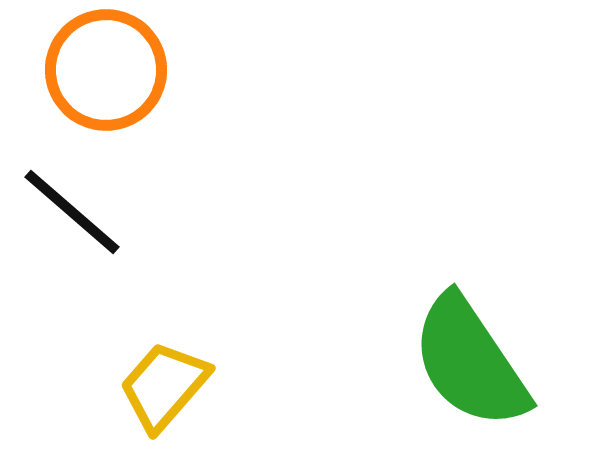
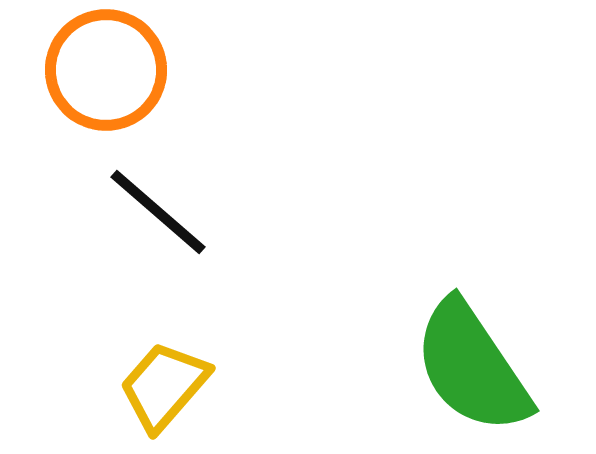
black line: moved 86 px right
green semicircle: moved 2 px right, 5 px down
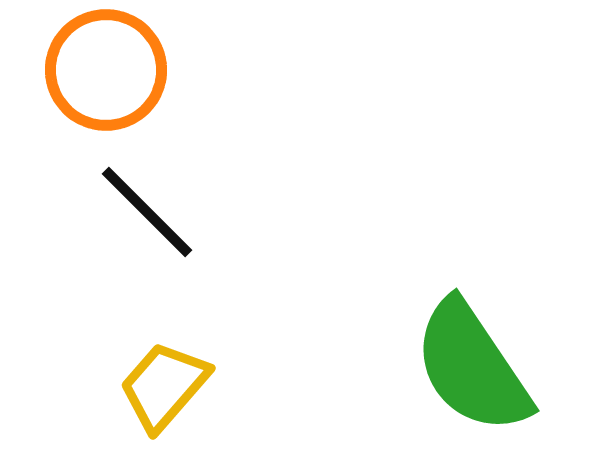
black line: moved 11 px left; rotated 4 degrees clockwise
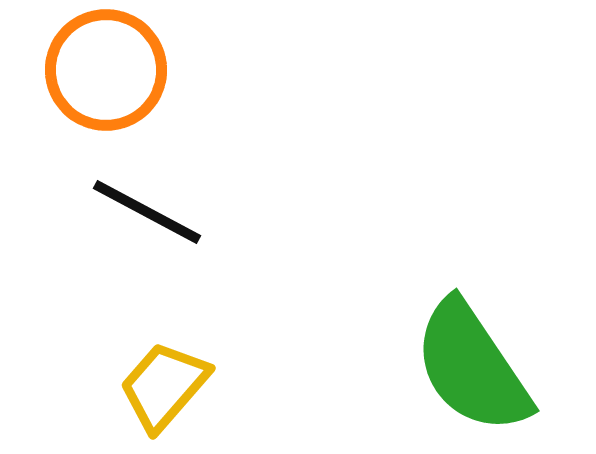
black line: rotated 17 degrees counterclockwise
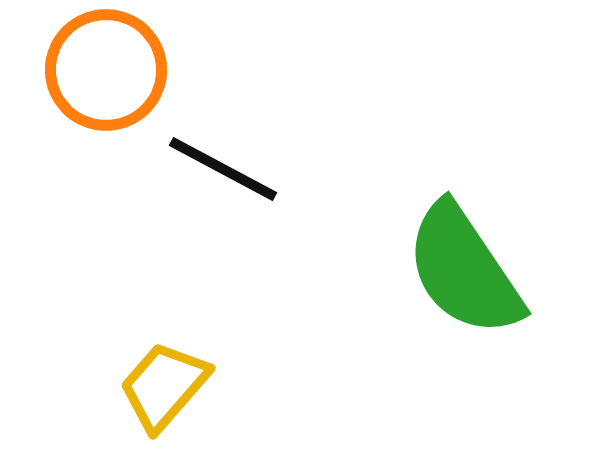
black line: moved 76 px right, 43 px up
green semicircle: moved 8 px left, 97 px up
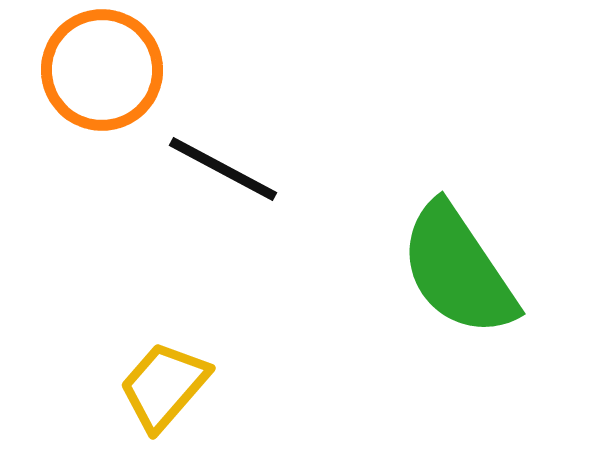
orange circle: moved 4 px left
green semicircle: moved 6 px left
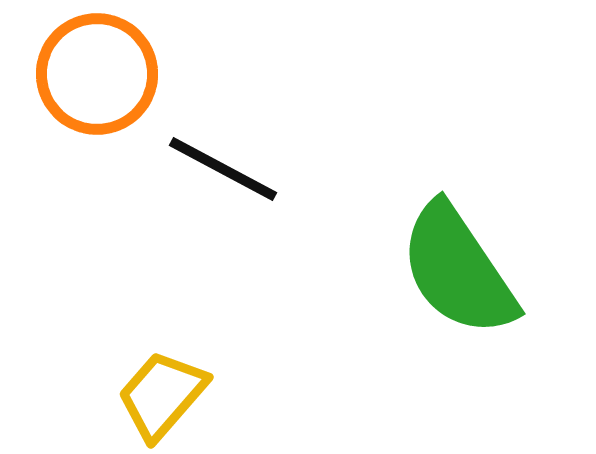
orange circle: moved 5 px left, 4 px down
yellow trapezoid: moved 2 px left, 9 px down
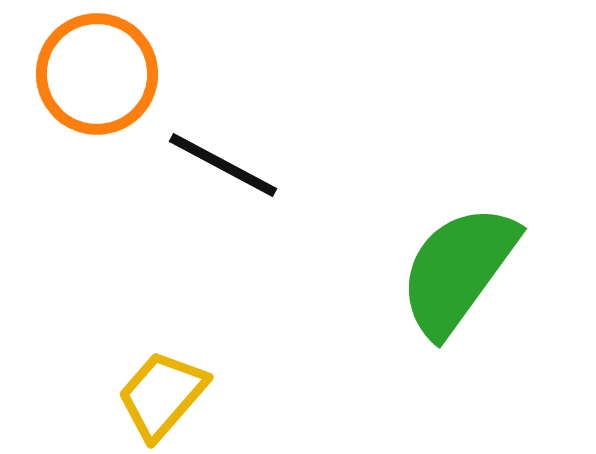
black line: moved 4 px up
green semicircle: rotated 70 degrees clockwise
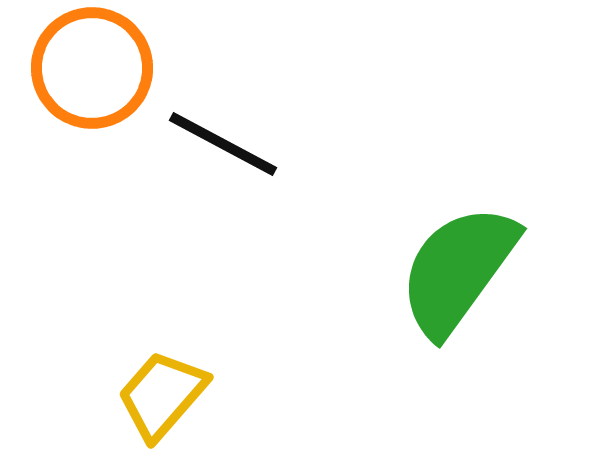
orange circle: moved 5 px left, 6 px up
black line: moved 21 px up
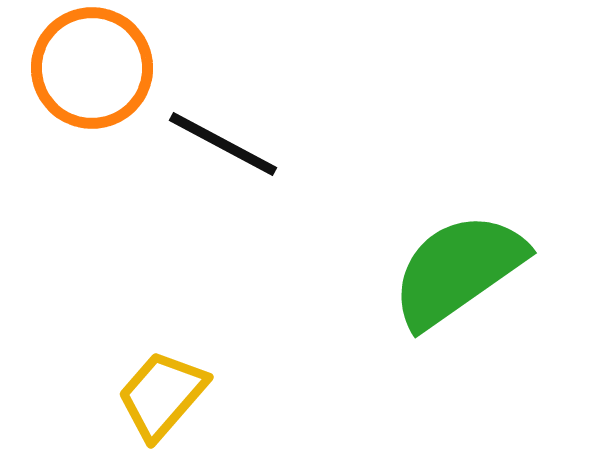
green semicircle: rotated 19 degrees clockwise
